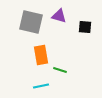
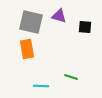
orange rectangle: moved 14 px left, 6 px up
green line: moved 11 px right, 7 px down
cyan line: rotated 14 degrees clockwise
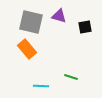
black square: rotated 16 degrees counterclockwise
orange rectangle: rotated 30 degrees counterclockwise
